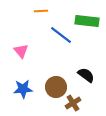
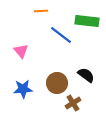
brown circle: moved 1 px right, 4 px up
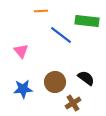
black semicircle: moved 3 px down
brown circle: moved 2 px left, 1 px up
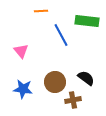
blue line: rotated 25 degrees clockwise
blue star: rotated 12 degrees clockwise
brown cross: moved 3 px up; rotated 21 degrees clockwise
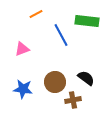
orange line: moved 5 px left, 3 px down; rotated 24 degrees counterclockwise
pink triangle: moved 1 px right, 2 px up; rotated 49 degrees clockwise
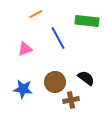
blue line: moved 3 px left, 3 px down
pink triangle: moved 3 px right
brown cross: moved 2 px left
